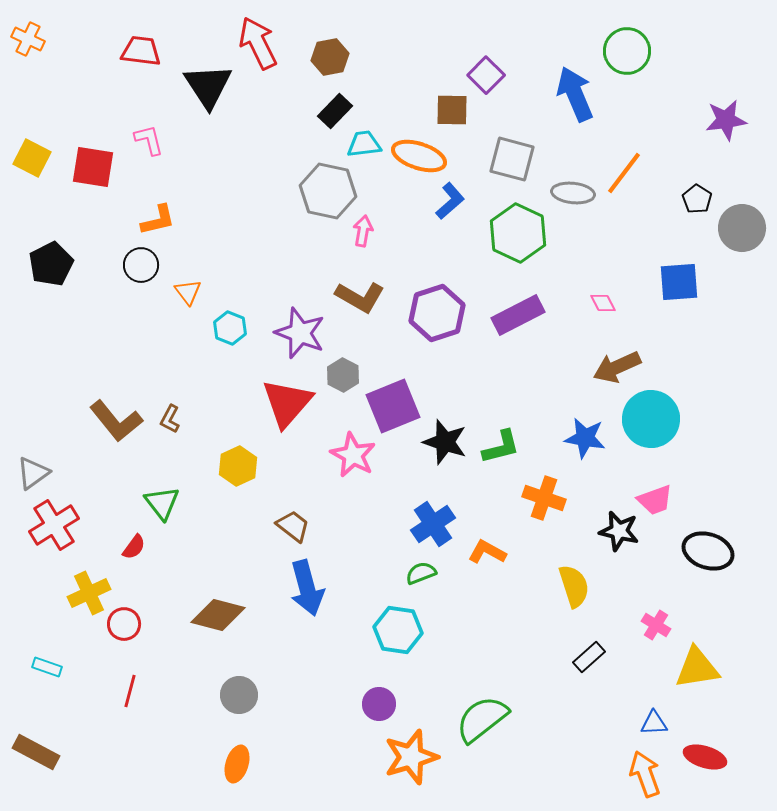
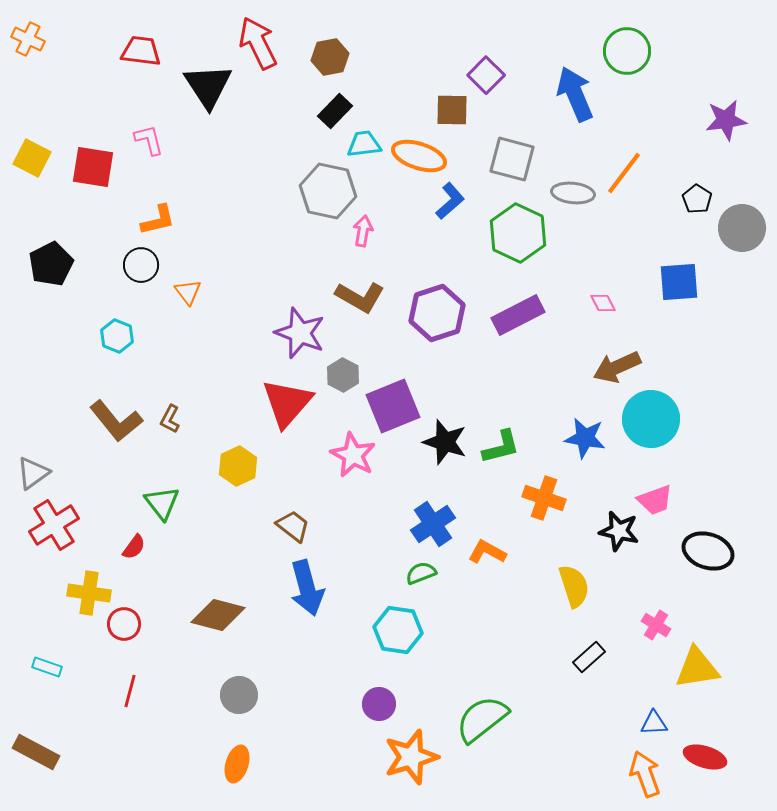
cyan hexagon at (230, 328): moved 113 px left, 8 px down
yellow cross at (89, 593): rotated 33 degrees clockwise
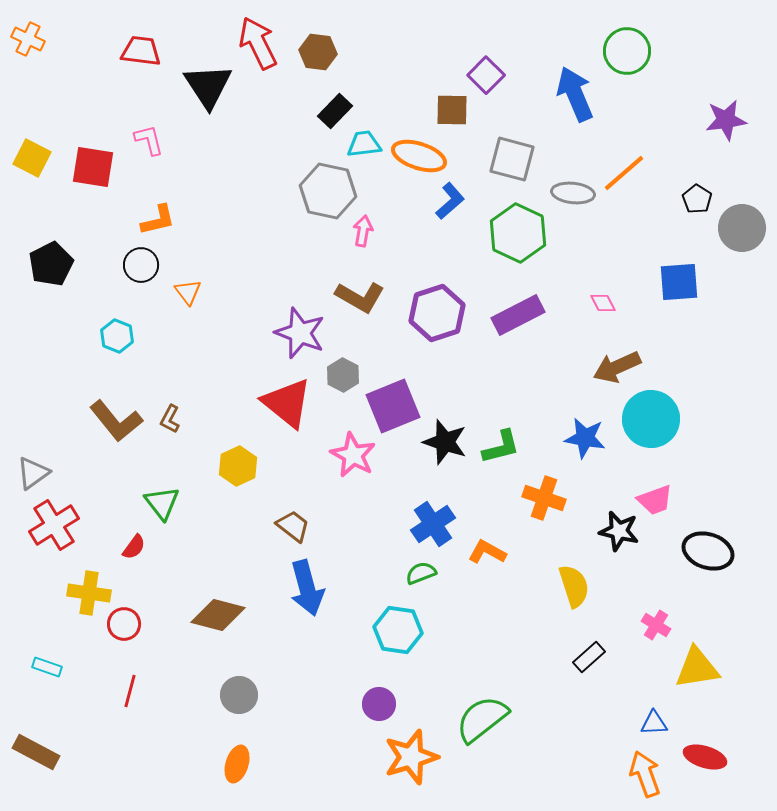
brown hexagon at (330, 57): moved 12 px left, 5 px up; rotated 18 degrees clockwise
orange line at (624, 173): rotated 12 degrees clockwise
red triangle at (287, 403): rotated 32 degrees counterclockwise
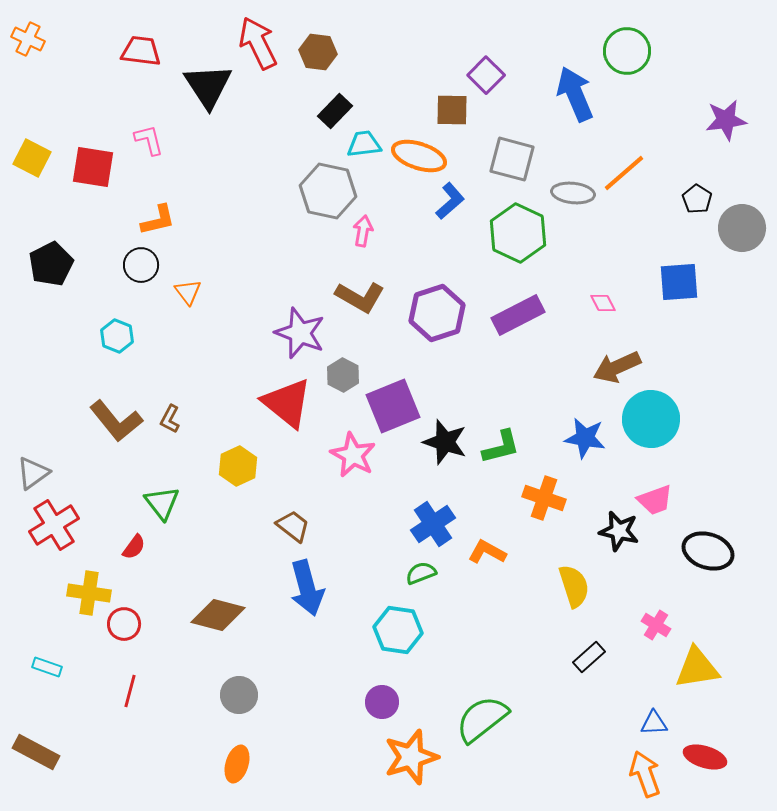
purple circle at (379, 704): moved 3 px right, 2 px up
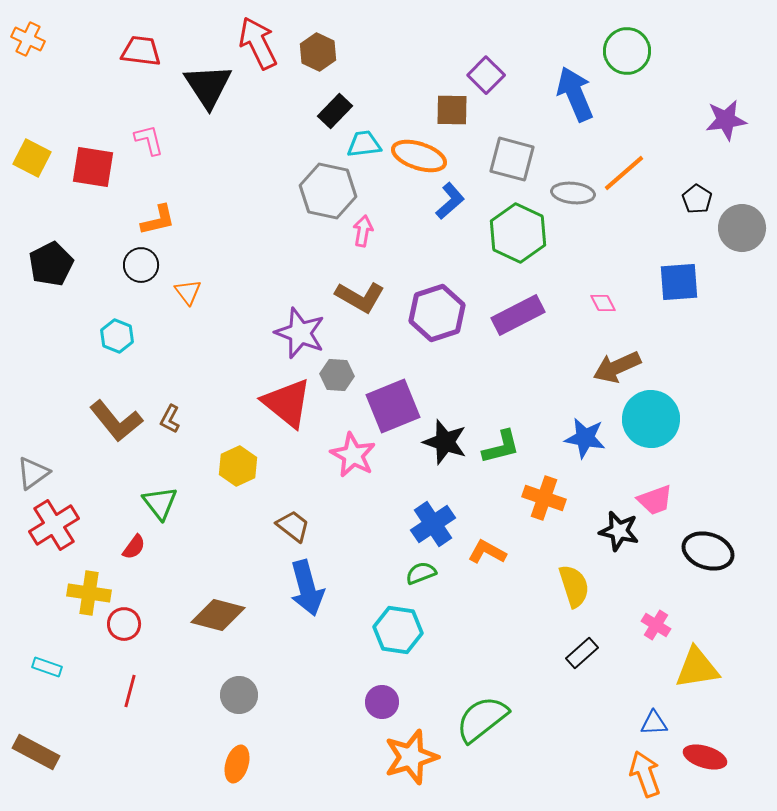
brown hexagon at (318, 52): rotated 18 degrees clockwise
gray hexagon at (343, 375): moved 6 px left; rotated 24 degrees counterclockwise
green triangle at (162, 503): moved 2 px left
black rectangle at (589, 657): moved 7 px left, 4 px up
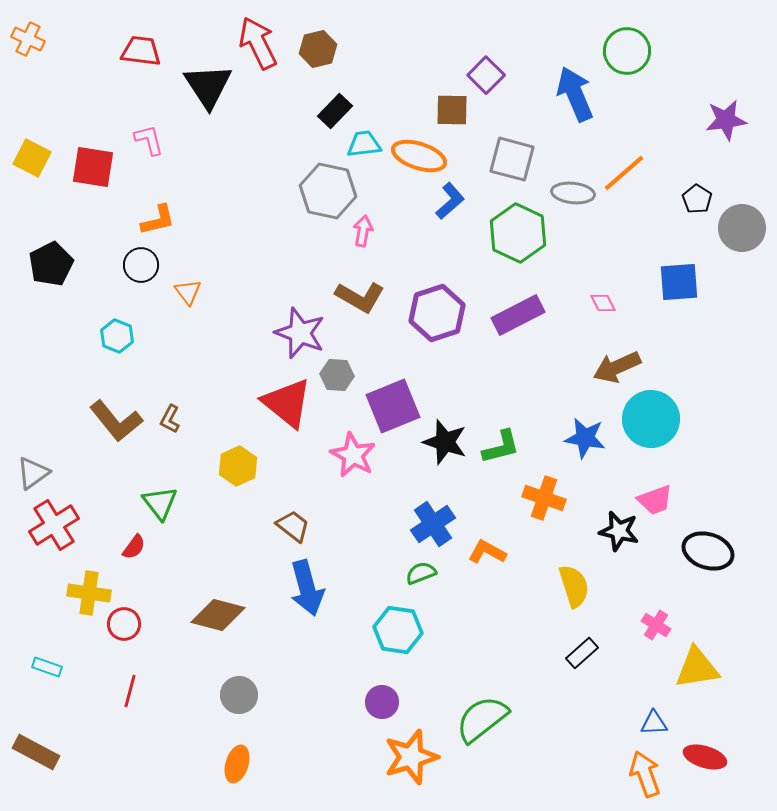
brown hexagon at (318, 52): moved 3 px up; rotated 21 degrees clockwise
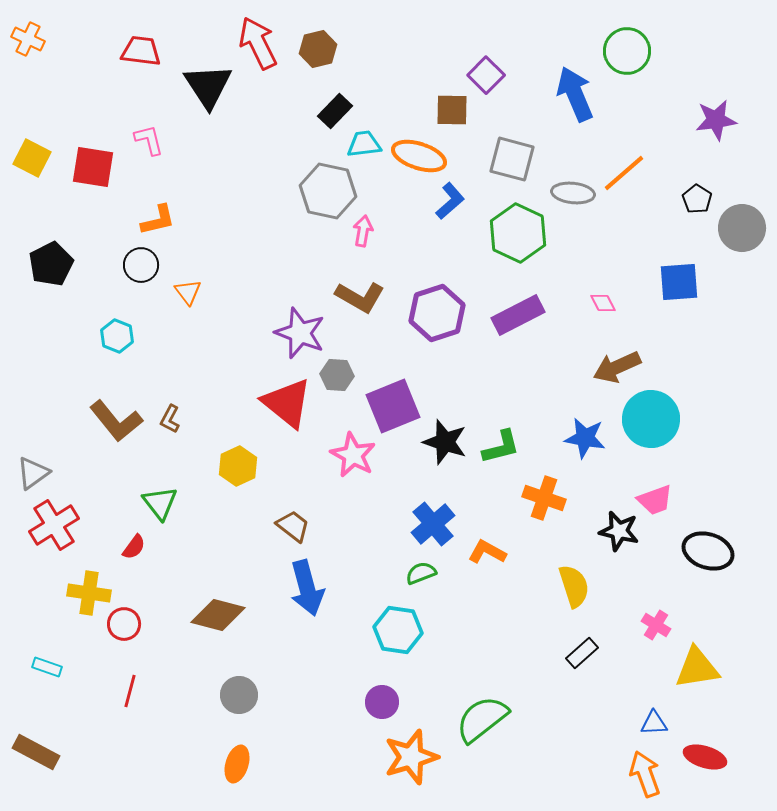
purple star at (726, 120): moved 10 px left
blue cross at (433, 524): rotated 6 degrees counterclockwise
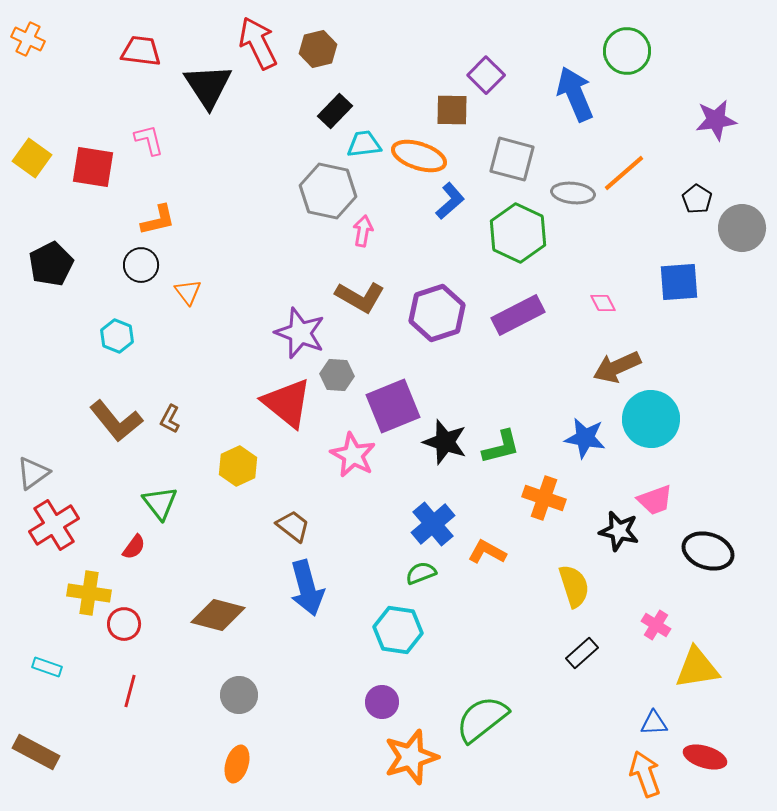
yellow square at (32, 158): rotated 9 degrees clockwise
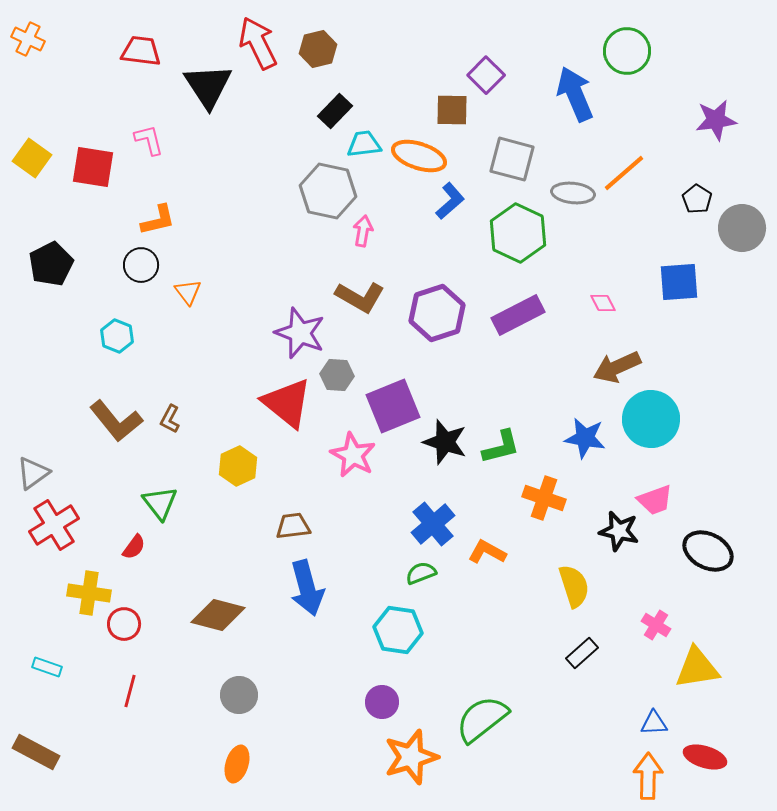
brown trapezoid at (293, 526): rotated 45 degrees counterclockwise
black ellipse at (708, 551): rotated 9 degrees clockwise
orange arrow at (645, 774): moved 3 px right, 2 px down; rotated 21 degrees clockwise
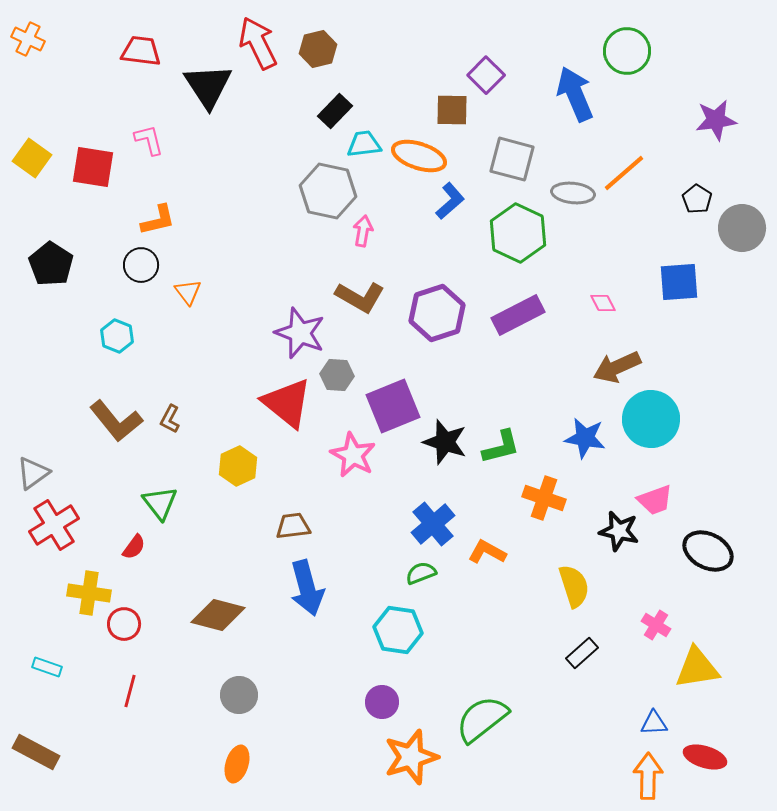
black pentagon at (51, 264): rotated 12 degrees counterclockwise
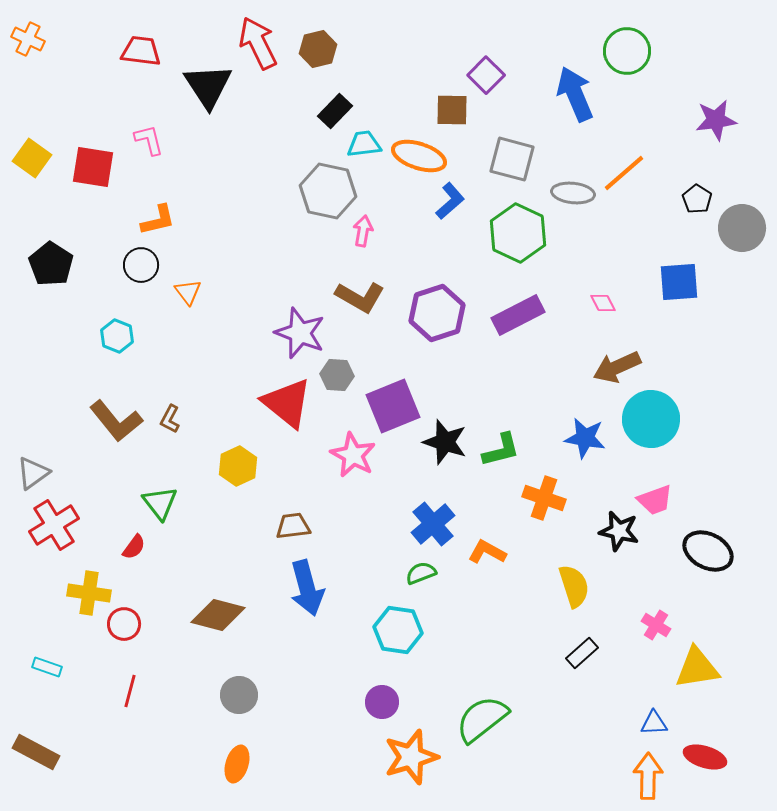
green L-shape at (501, 447): moved 3 px down
